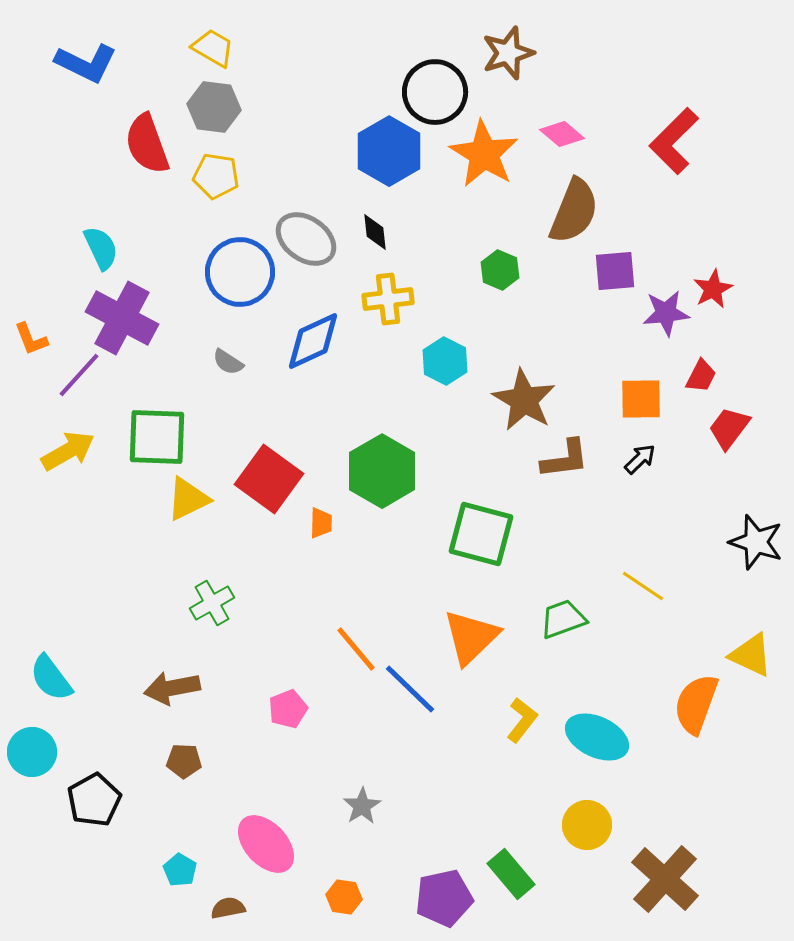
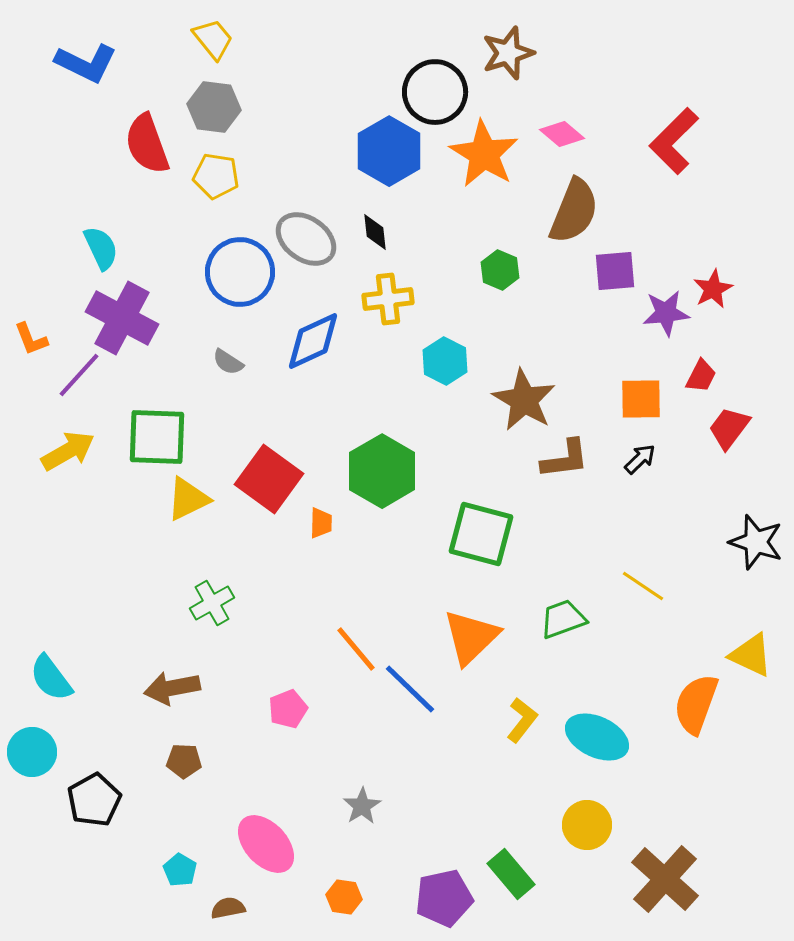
yellow trapezoid at (213, 48): moved 9 px up; rotated 21 degrees clockwise
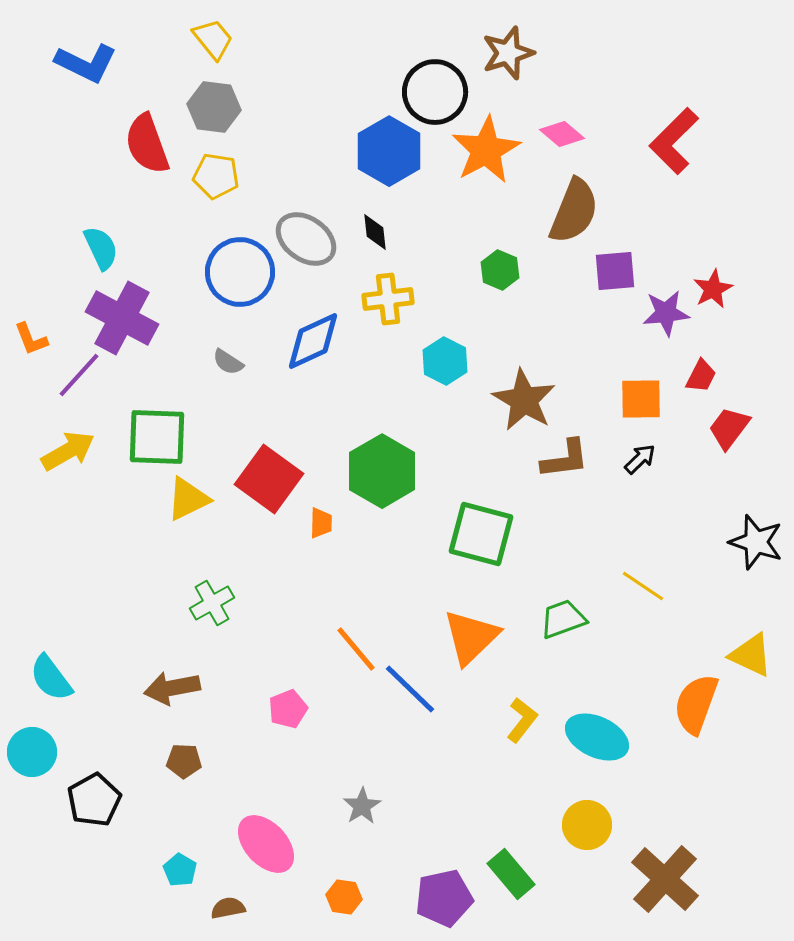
orange star at (484, 154): moved 2 px right, 4 px up; rotated 12 degrees clockwise
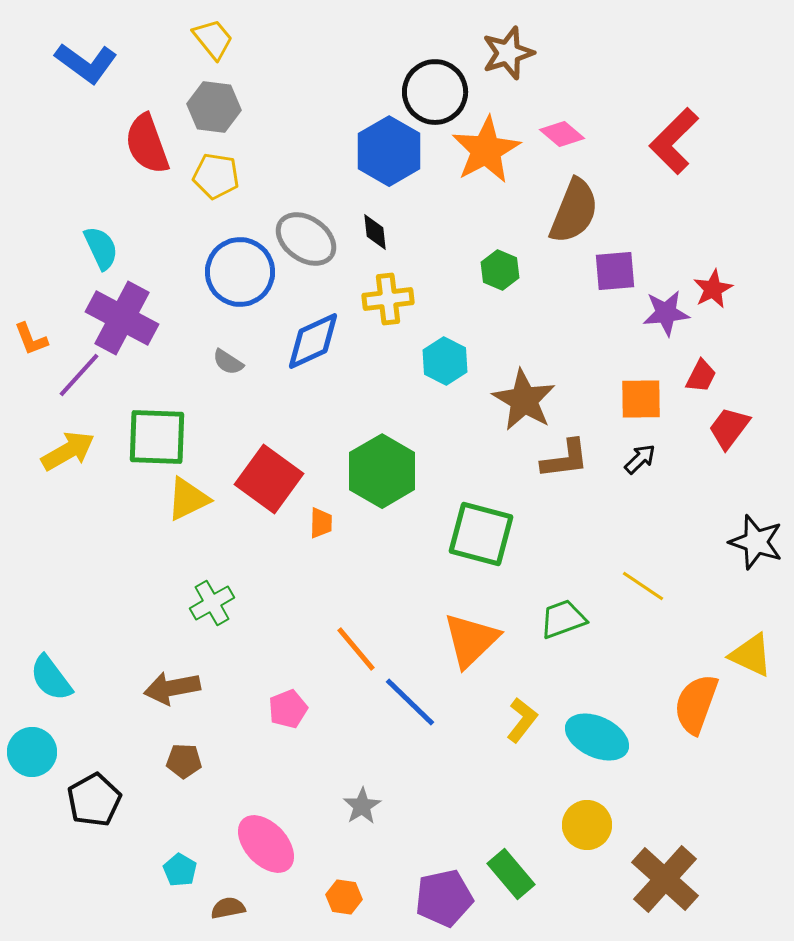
blue L-shape at (86, 63): rotated 10 degrees clockwise
orange triangle at (471, 637): moved 3 px down
blue line at (410, 689): moved 13 px down
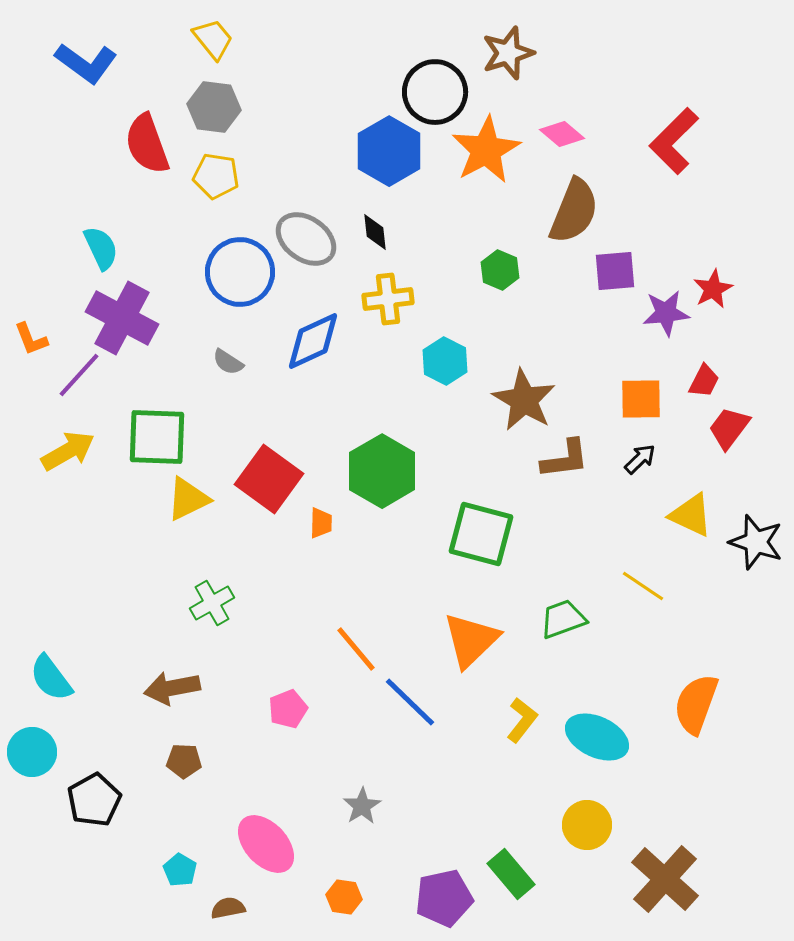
red trapezoid at (701, 376): moved 3 px right, 5 px down
yellow triangle at (751, 655): moved 60 px left, 140 px up
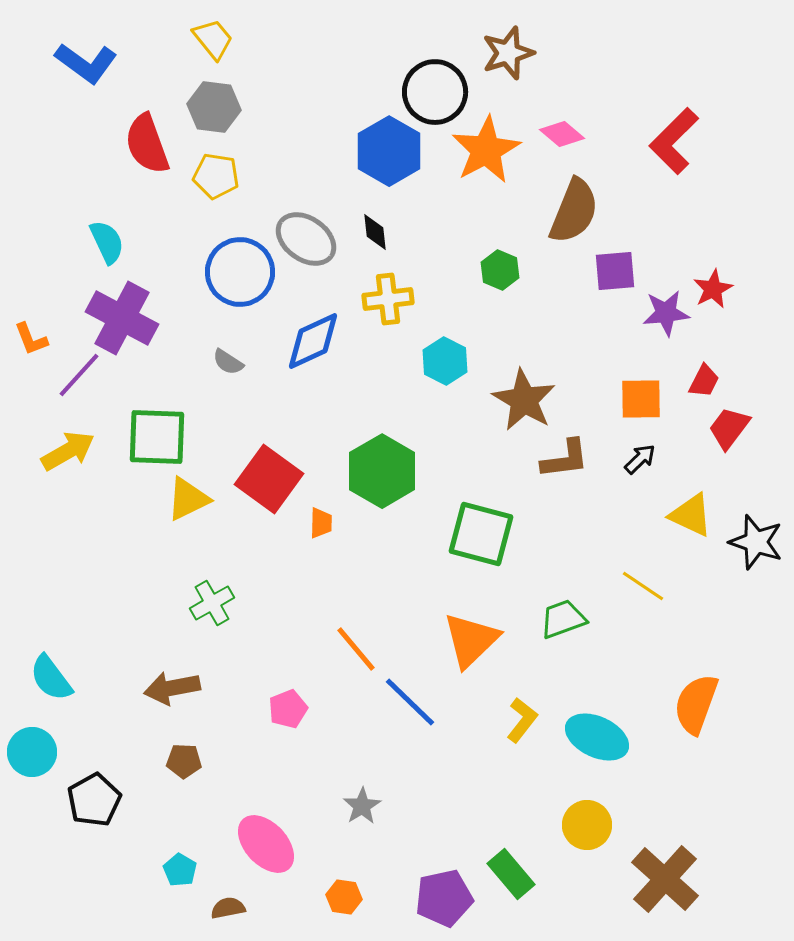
cyan semicircle at (101, 248): moved 6 px right, 6 px up
